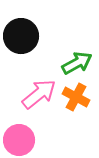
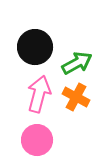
black circle: moved 14 px right, 11 px down
pink arrow: rotated 36 degrees counterclockwise
pink circle: moved 18 px right
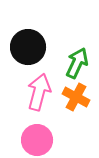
black circle: moved 7 px left
green arrow: rotated 36 degrees counterclockwise
pink arrow: moved 2 px up
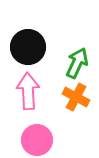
pink arrow: moved 11 px left, 1 px up; rotated 18 degrees counterclockwise
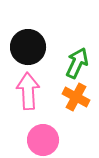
pink circle: moved 6 px right
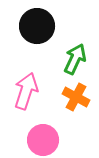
black circle: moved 9 px right, 21 px up
green arrow: moved 2 px left, 4 px up
pink arrow: moved 2 px left; rotated 21 degrees clockwise
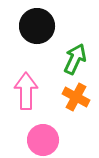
pink arrow: rotated 18 degrees counterclockwise
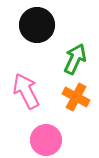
black circle: moved 1 px up
pink arrow: rotated 27 degrees counterclockwise
pink circle: moved 3 px right
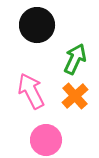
pink arrow: moved 5 px right
orange cross: moved 1 px left, 1 px up; rotated 20 degrees clockwise
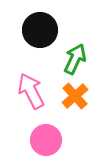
black circle: moved 3 px right, 5 px down
